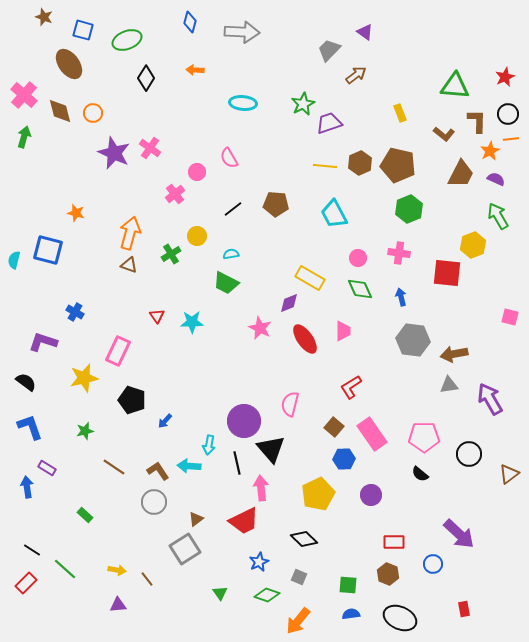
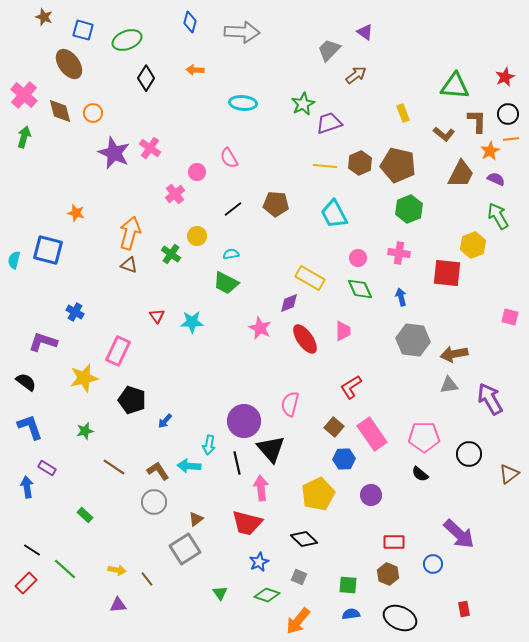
yellow rectangle at (400, 113): moved 3 px right
green cross at (171, 254): rotated 24 degrees counterclockwise
red trapezoid at (244, 521): moved 3 px right, 2 px down; rotated 40 degrees clockwise
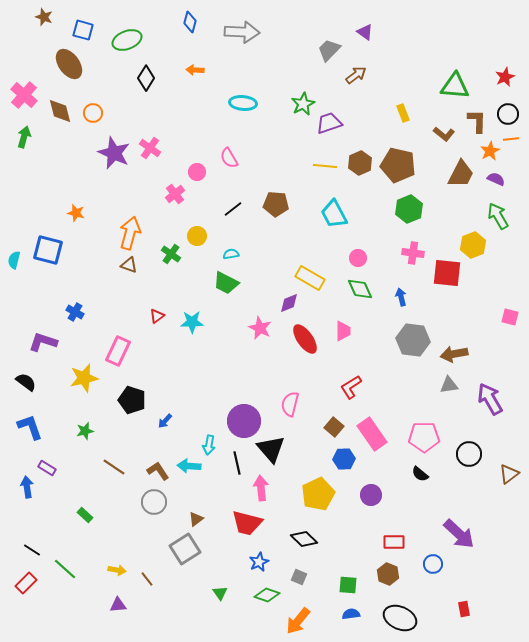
pink cross at (399, 253): moved 14 px right
red triangle at (157, 316): rotated 28 degrees clockwise
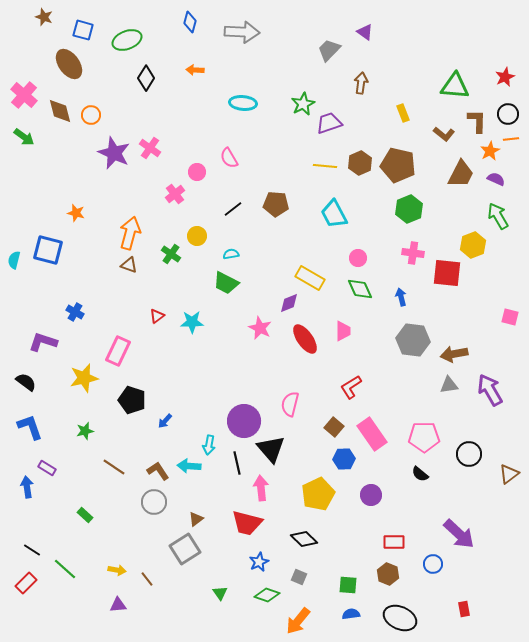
brown arrow at (356, 75): moved 5 px right, 8 px down; rotated 45 degrees counterclockwise
orange circle at (93, 113): moved 2 px left, 2 px down
green arrow at (24, 137): rotated 110 degrees clockwise
purple arrow at (490, 399): moved 9 px up
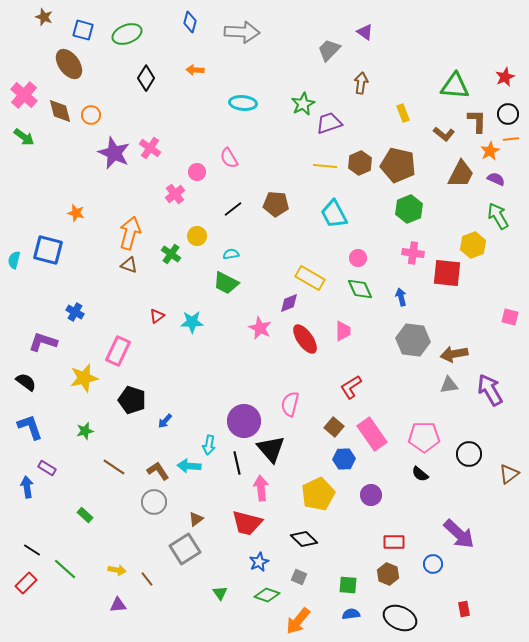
green ellipse at (127, 40): moved 6 px up
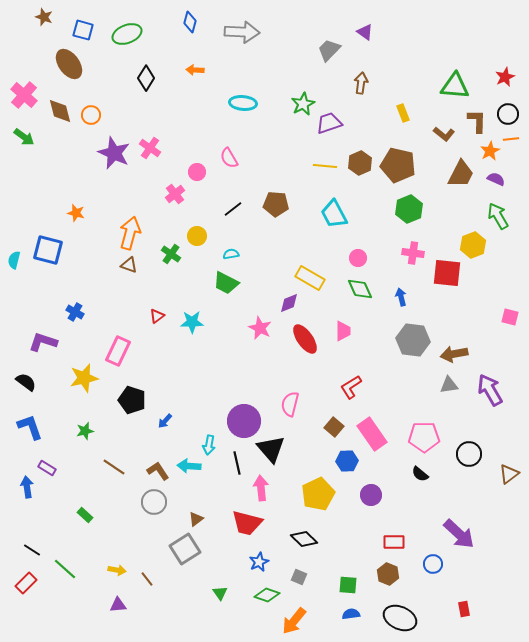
blue hexagon at (344, 459): moved 3 px right, 2 px down
orange arrow at (298, 621): moved 4 px left
